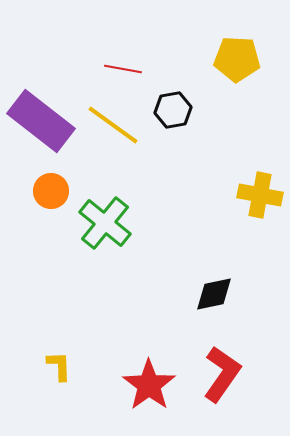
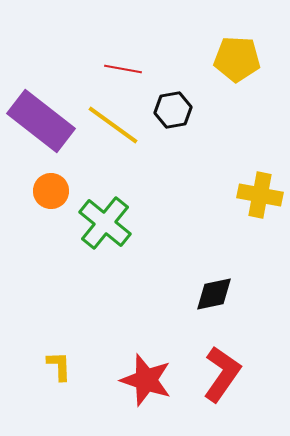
red star: moved 3 px left, 5 px up; rotated 18 degrees counterclockwise
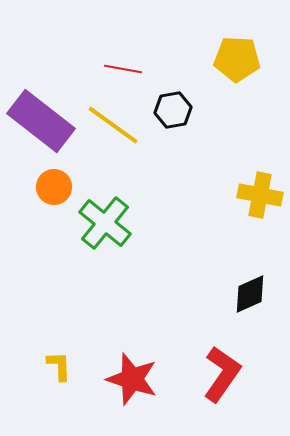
orange circle: moved 3 px right, 4 px up
black diamond: moved 36 px right; rotated 12 degrees counterclockwise
red star: moved 14 px left, 1 px up
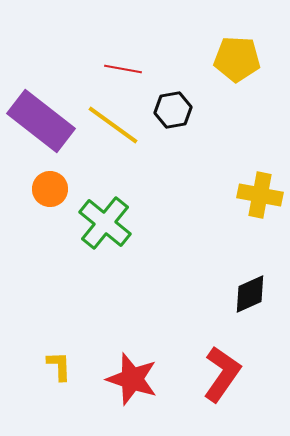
orange circle: moved 4 px left, 2 px down
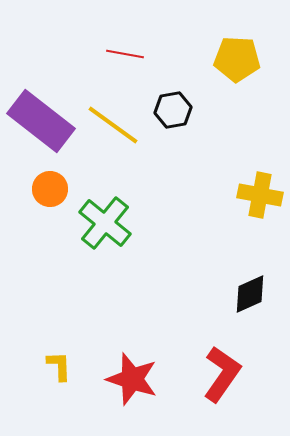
red line: moved 2 px right, 15 px up
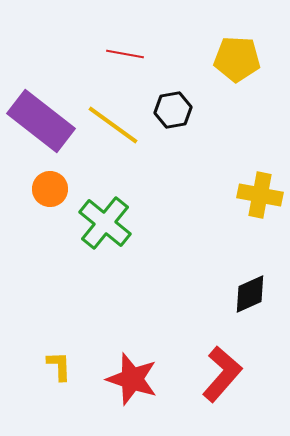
red L-shape: rotated 6 degrees clockwise
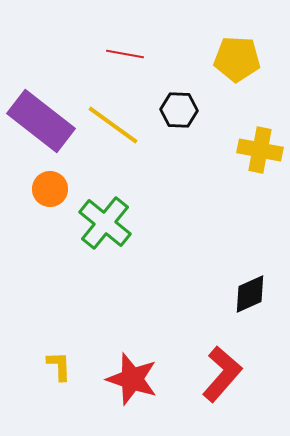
black hexagon: moved 6 px right; rotated 12 degrees clockwise
yellow cross: moved 45 px up
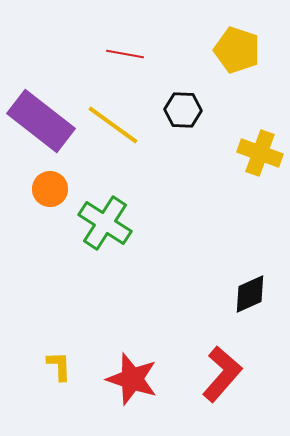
yellow pentagon: moved 9 px up; rotated 15 degrees clockwise
black hexagon: moved 4 px right
yellow cross: moved 3 px down; rotated 9 degrees clockwise
green cross: rotated 6 degrees counterclockwise
